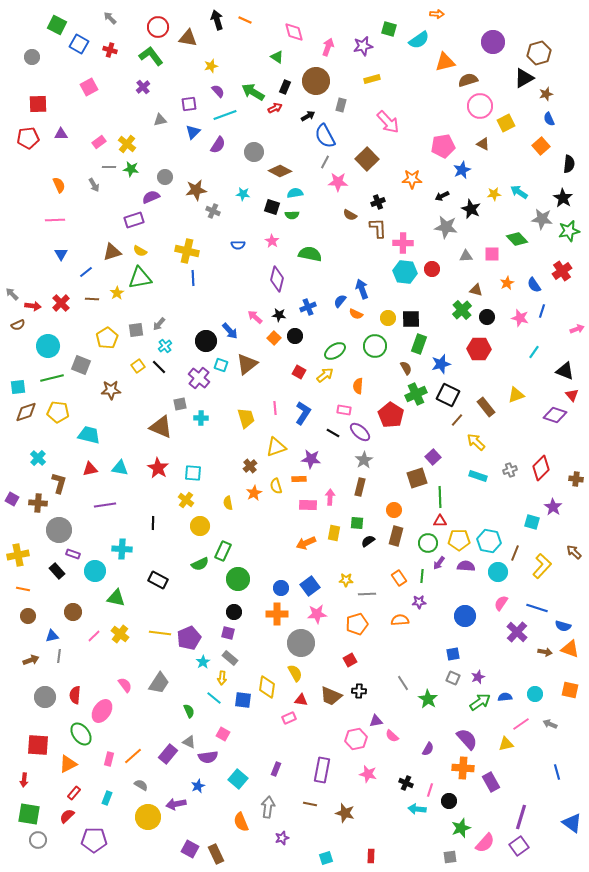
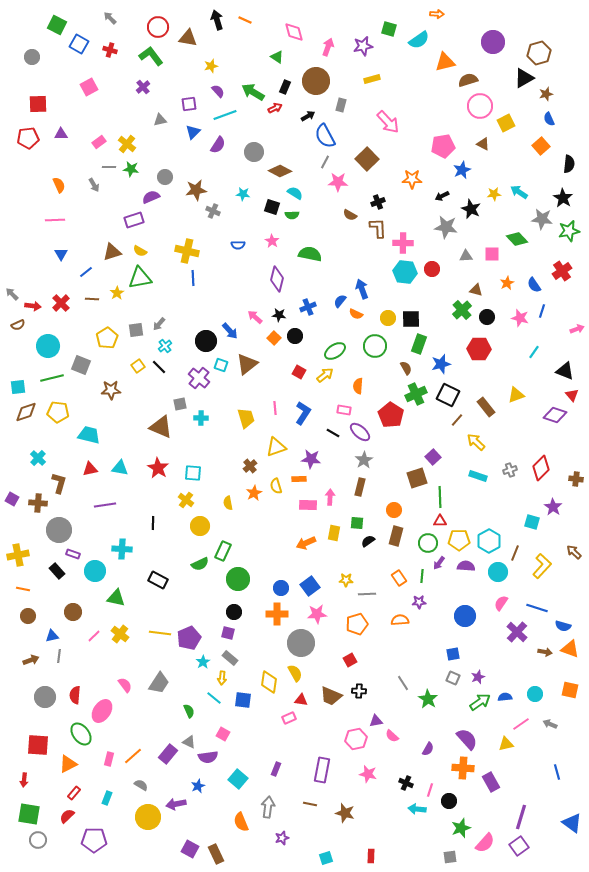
cyan semicircle at (295, 193): rotated 42 degrees clockwise
cyan hexagon at (489, 541): rotated 20 degrees clockwise
yellow diamond at (267, 687): moved 2 px right, 5 px up
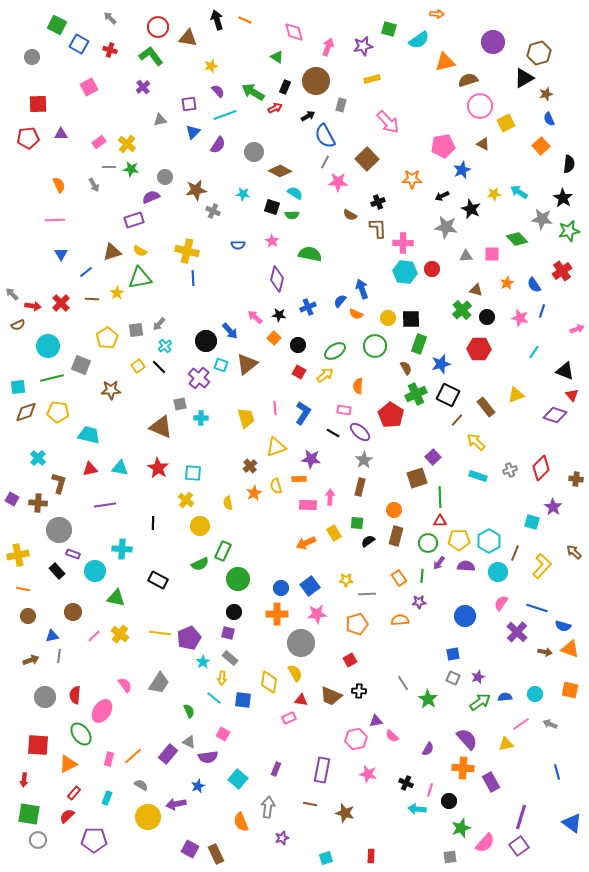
black circle at (295, 336): moved 3 px right, 9 px down
yellow rectangle at (334, 533): rotated 42 degrees counterclockwise
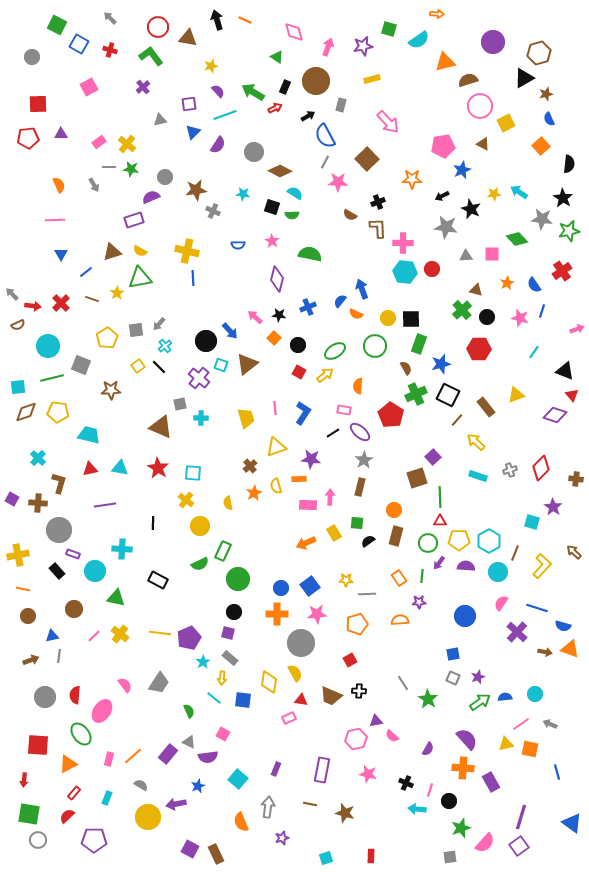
brown line at (92, 299): rotated 16 degrees clockwise
black line at (333, 433): rotated 64 degrees counterclockwise
brown circle at (73, 612): moved 1 px right, 3 px up
orange square at (570, 690): moved 40 px left, 59 px down
